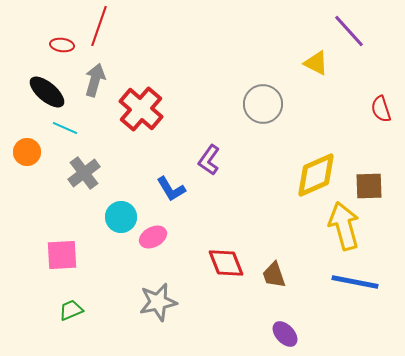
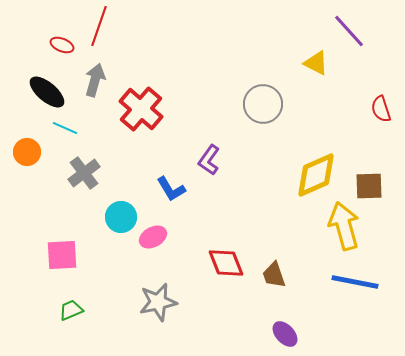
red ellipse: rotated 15 degrees clockwise
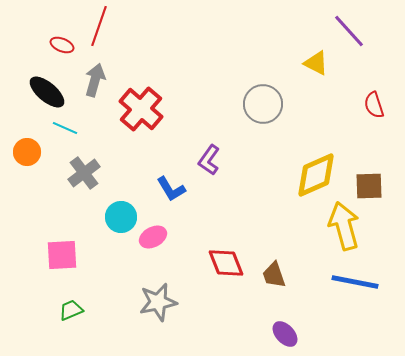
red semicircle: moved 7 px left, 4 px up
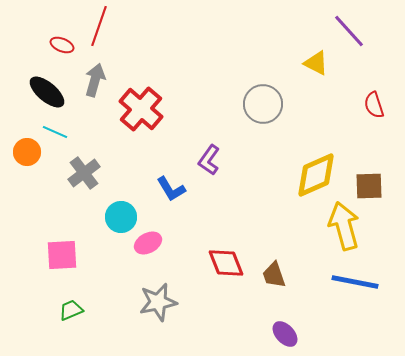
cyan line: moved 10 px left, 4 px down
pink ellipse: moved 5 px left, 6 px down
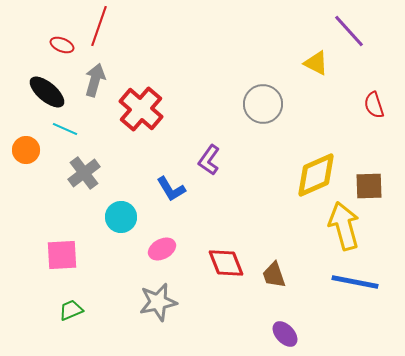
cyan line: moved 10 px right, 3 px up
orange circle: moved 1 px left, 2 px up
pink ellipse: moved 14 px right, 6 px down
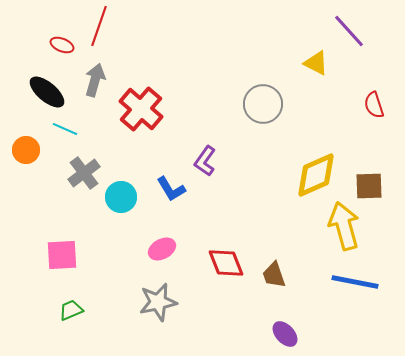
purple L-shape: moved 4 px left, 1 px down
cyan circle: moved 20 px up
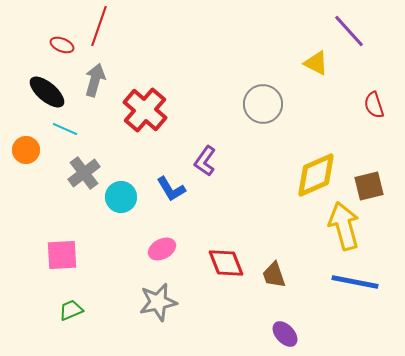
red cross: moved 4 px right, 1 px down
brown square: rotated 12 degrees counterclockwise
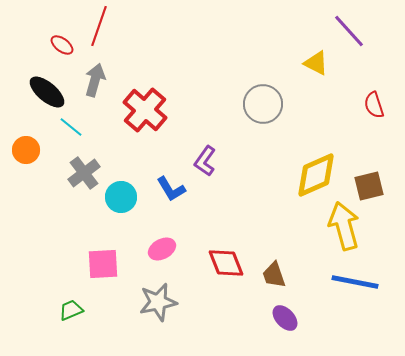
red ellipse: rotated 15 degrees clockwise
cyan line: moved 6 px right, 2 px up; rotated 15 degrees clockwise
pink square: moved 41 px right, 9 px down
purple ellipse: moved 16 px up
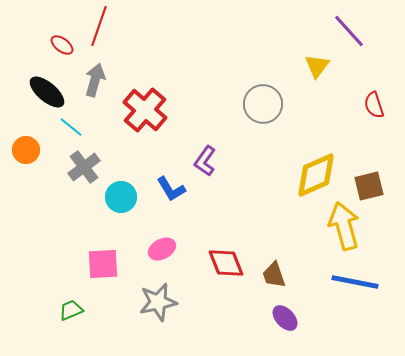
yellow triangle: moved 1 px right, 3 px down; rotated 40 degrees clockwise
gray cross: moved 6 px up
